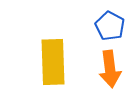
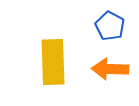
orange arrow: rotated 99 degrees clockwise
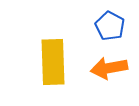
orange arrow: moved 1 px left, 1 px up; rotated 12 degrees counterclockwise
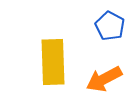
orange arrow: moved 5 px left, 11 px down; rotated 18 degrees counterclockwise
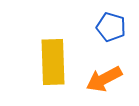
blue pentagon: moved 1 px right, 1 px down; rotated 12 degrees counterclockwise
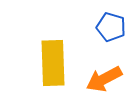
yellow rectangle: moved 1 px down
